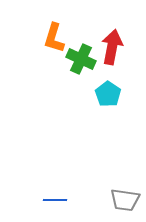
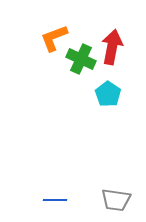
orange L-shape: rotated 52 degrees clockwise
gray trapezoid: moved 9 px left
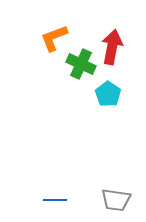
green cross: moved 5 px down
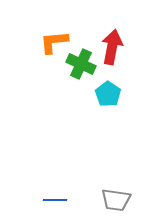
orange L-shape: moved 4 px down; rotated 16 degrees clockwise
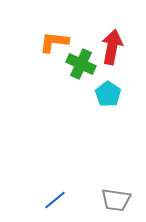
orange L-shape: rotated 12 degrees clockwise
blue line: rotated 40 degrees counterclockwise
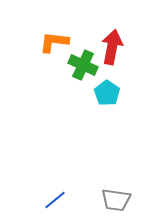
green cross: moved 2 px right, 1 px down
cyan pentagon: moved 1 px left, 1 px up
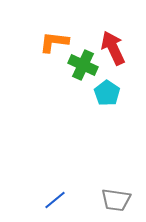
red arrow: moved 1 px right, 1 px down; rotated 36 degrees counterclockwise
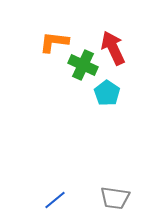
gray trapezoid: moved 1 px left, 2 px up
